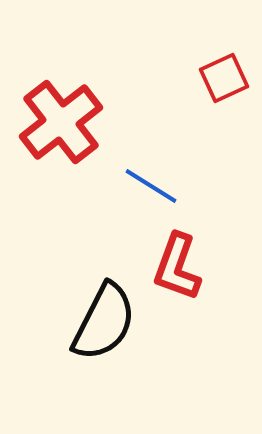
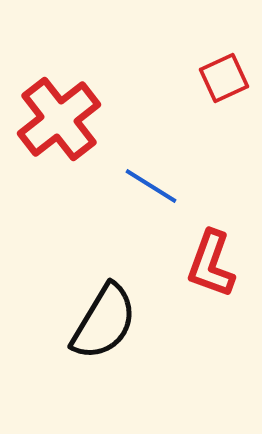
red cross: moved 2 px left, 3 px up
red L-shape: moved 34 px right, 3 px up
black semicircle: rotated 4 degrees clockwise
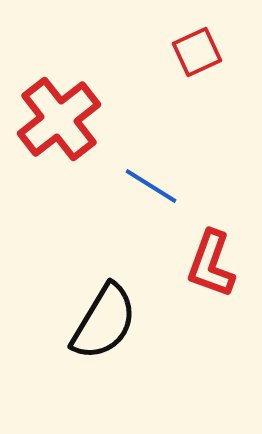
red square: moved 27 px left, 26 px up
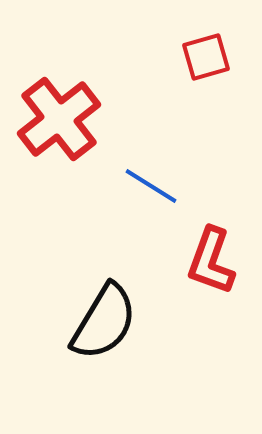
red square: moved 9 px right, 5 px down; rotated 9 degrees clockwise
red L-shape: moved 3 px up
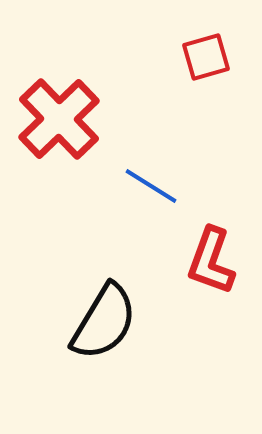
red cross: rotated 6 degrees counterclockwise
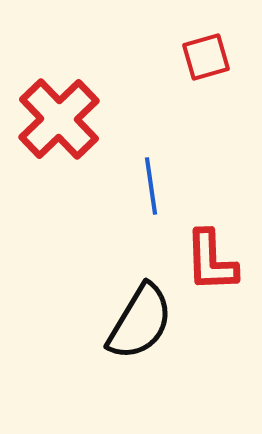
blue line: rotated 50 degrees clockwise
red L-shape: rotated 22 degrees counterclockwise
black semicircle: moved 36 px right
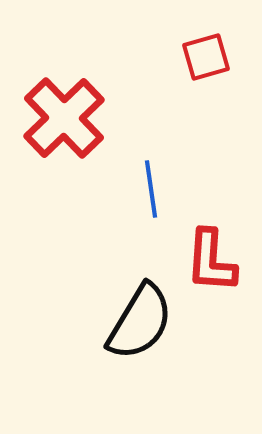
red cross: moved 5 px right, 1 px up
blue line: moved 3 px down
red L-shape: rotated 6 degrees clockwise
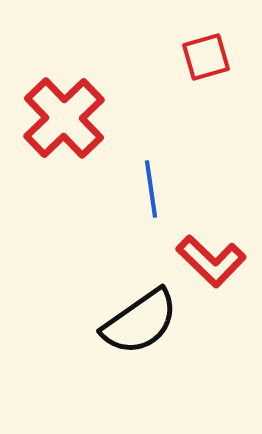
red L-shape: rotated 50 degrees counterclockwise
black semicircle: rotated 24 degrees clockwise
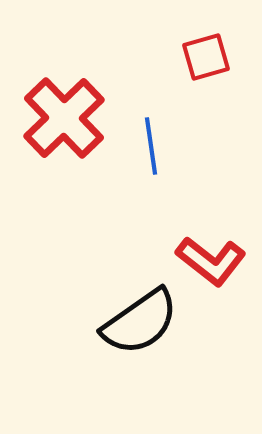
blue line: moved 43 px up
red L-shape: rotated 6 degrees counterclockwise
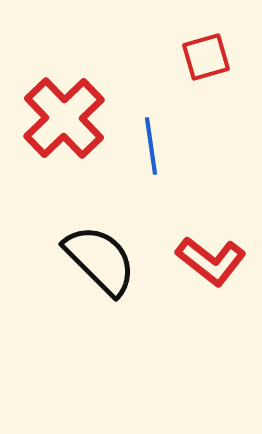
black semicircle: moved 40 px left, 62 px up; rotated 100 degrees counterclockwise
